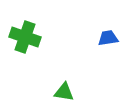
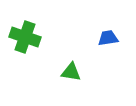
green triangle: moved 7 px right, 20 px up
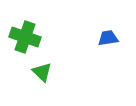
green triangle: moved 29 px left; rotated 35 degrees clockwise
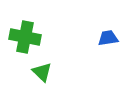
green cross: rotated 8 degrees counterclockwise
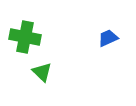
blue trapezoid: rotated 15 degrees counterclockwise
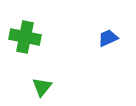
green triangle: moved 15 px down; rotated 25 degrees clockwise
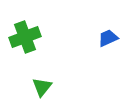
green cross: rotated 32 degrees counterclockwise
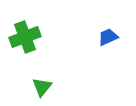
blue trapezoid: moved 1 px up
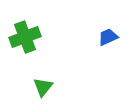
green triangle: moved 1 px right
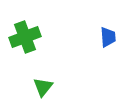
blue trapezoid: rotated 110 degrees clockwise
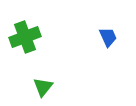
blue trapezoid: rotated 20 degrees counterclockwise
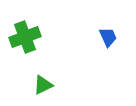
green triangle: moved 2 px up; rotated 25 degrees clockwise
